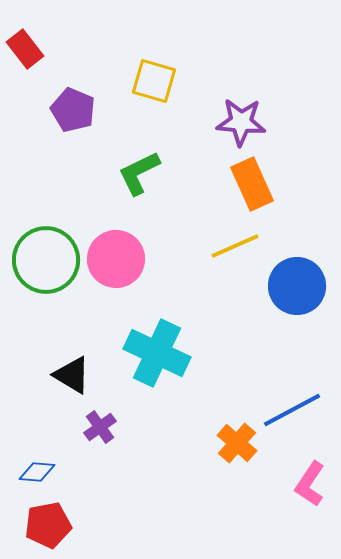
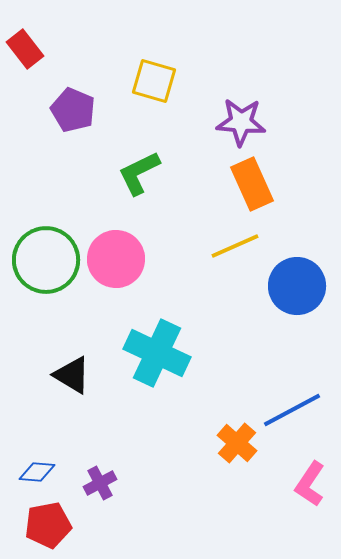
purple cross: moved 56 px down; rotated 8 degrees clockwise
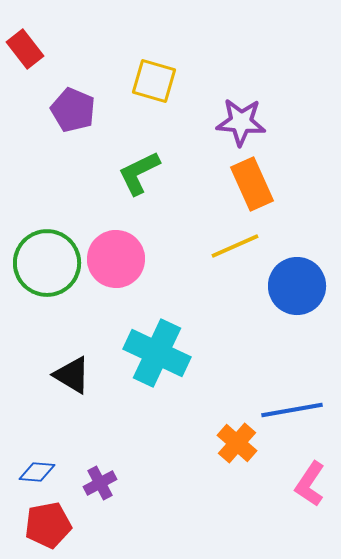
green circle: moved 1 px right, 3 px down
blue line: rotated 18 degrees clockwise
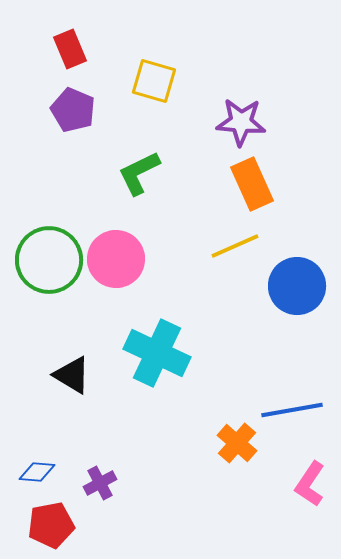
red rectangle: moved 45 px right; rotated 15 degrees clockwise
green circle: moved 2 px right, 3 px up
red pentagon: moved 3 px right
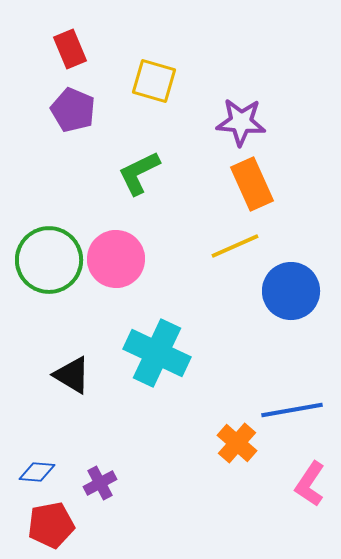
blue circle: moved 6 px left, 5 px down
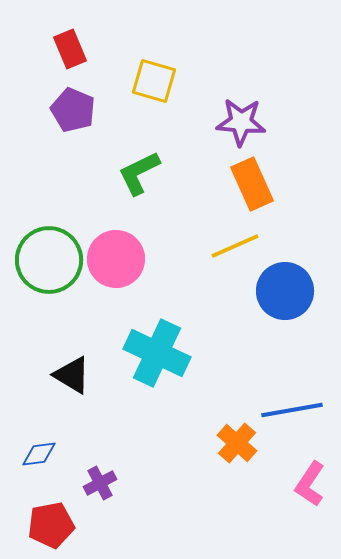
blue circle: moved 6 px left
blue diamond: moved 2 px right, 18 px up; rotated 12 degrees counterclockwise
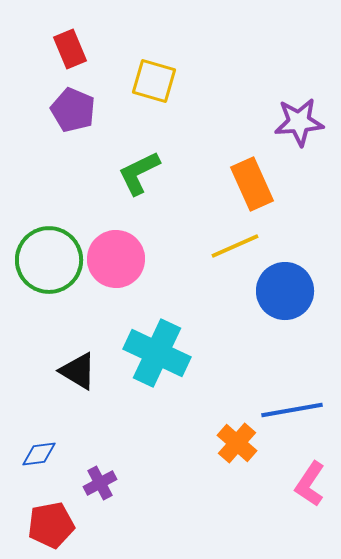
purple star: moved 58 px right; rotated 9 degrees counterclockwise
black triangle: moved 6 px right, 4 px up
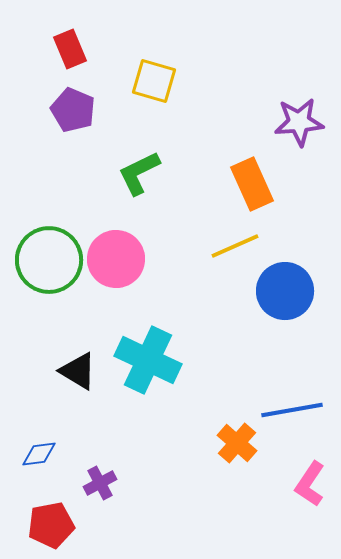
cyan cross: moved 9 px left, 7 px down
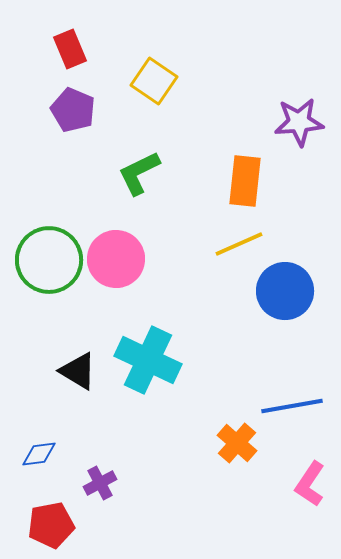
yellow square: rotated 18 degrees clockwise
orange rectangle: moved 7 px left, 3 px up; rotated 30 degrees clockwise
yellow line: moved 4 px right, 2 px up
blue line: moved 4 px up
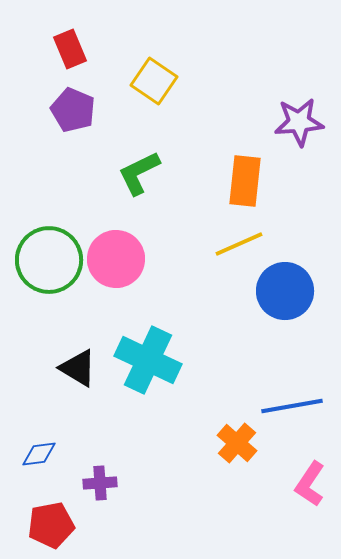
black triangle: moved 3 px up
purple cross: rotated 24 degrees clockwise
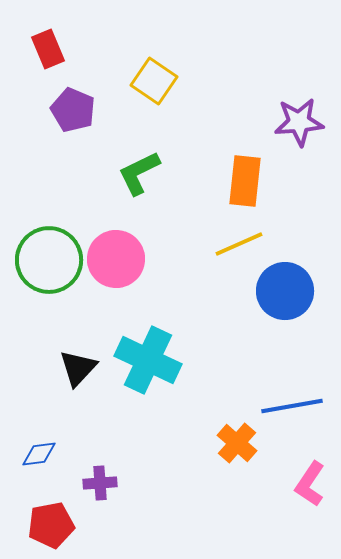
red rectangle: moved 22 px left
black triangle: rotated 42 degrees clockwise
